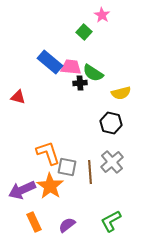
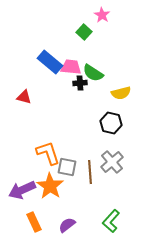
red triangle: moved 6 px right
green L-shape: rotated 20 degrees counterclockwise
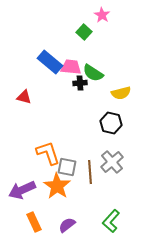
orange star: moved 7 px right
